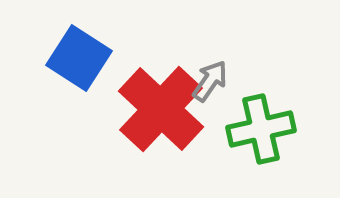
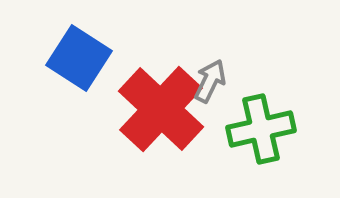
gray arrow: rotated 9 degrees counterclockwise
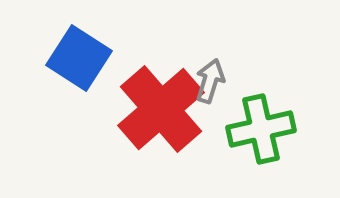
gray arrow: rotated 9 degrees counterclockwise
red cross: rotated 6 degrees clockwise
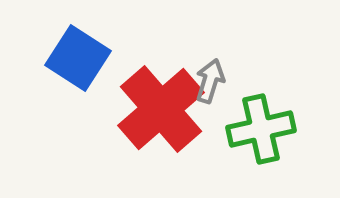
blue square: moved 1 px left
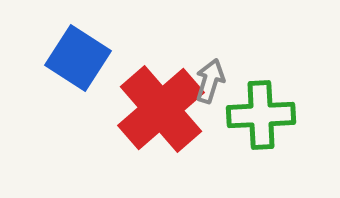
green cross: moved 14 px up; rotated 10 degrees clockwise
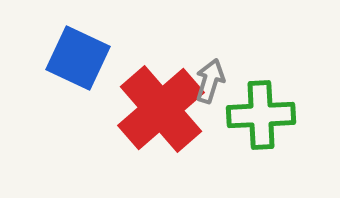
blue square: rotated 8 degrees counterclockwise
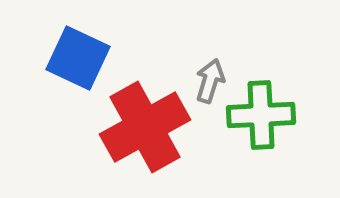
red cross: moved 16 px left, 18 px down; rotated 12 degrees clockwise
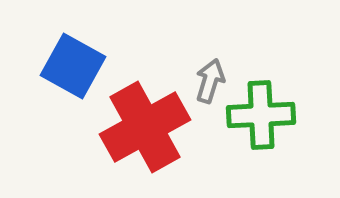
blue square: moved 5 px left, 8 px down; rotated 4 degrees clockwise
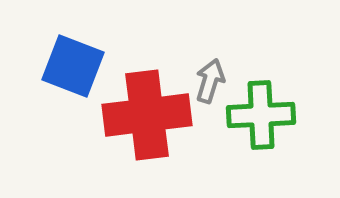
blue square: rotated 8 degrees counterclockwise
red cross: moved 2 px right, 12 px up; rotated 22 degrees clockwise
